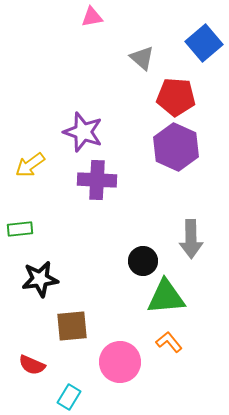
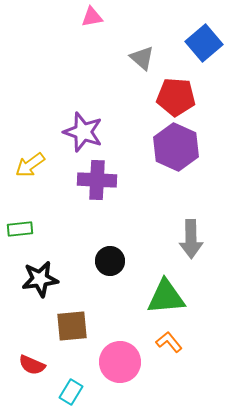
black circle: moved 33 px left
cyan rectangle: moved 2 px right, 5 px up
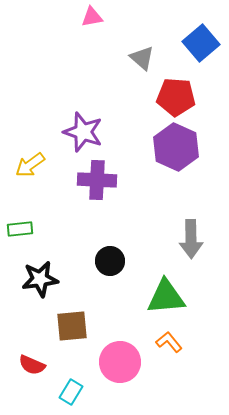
blue square: moved 3 px left
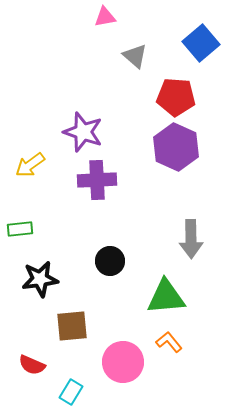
pink triangle: moved 13 px right
gray triangle: moved 7 px left, 2 px up
purple cross: rotated 6 degrees counterclockwise
pink circle: moved 3 px right
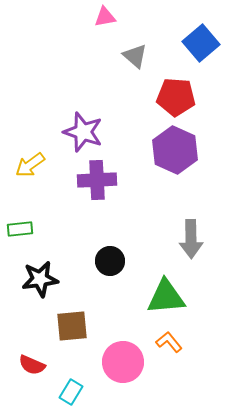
purple hexagon: moved 1 px left, 3 px down
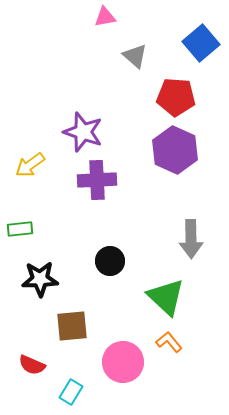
black star: rotated 6 degrees clockwise
green triangle: rotated 48 degrees clockwise
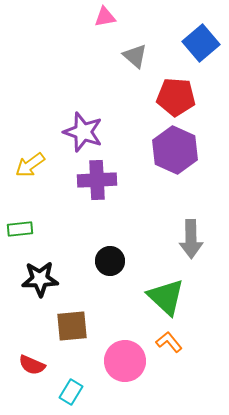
pink circle: moved 2 px right, 1 px up
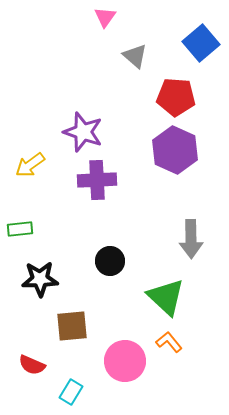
pink triangle: rotated 45 degrees counterclockwise
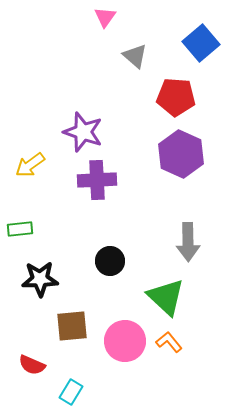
purple hexagon: moved 6 px right, 4 px down
gray arrow: moved 3 px left, 3 px down
pink circle: moved 20 px up
